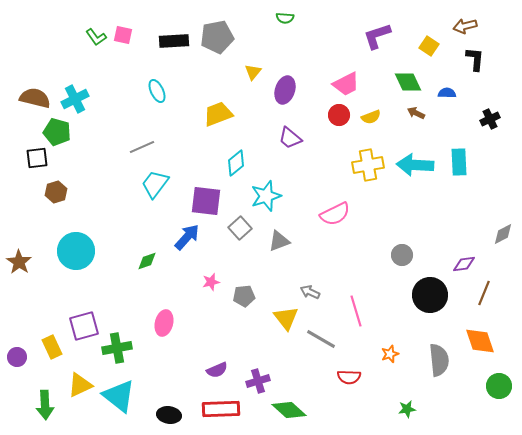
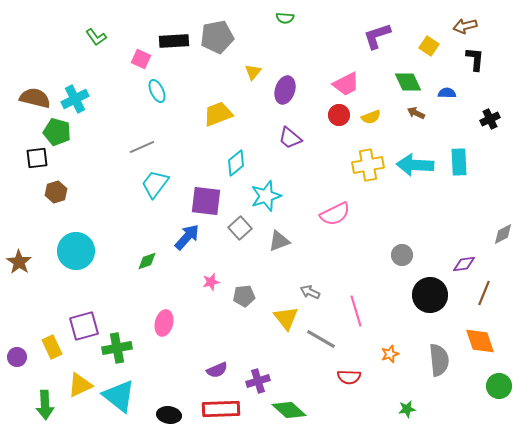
pink square at (123, 35): moved 18 px right, 24 px down; rotated 12 degrees clockwise
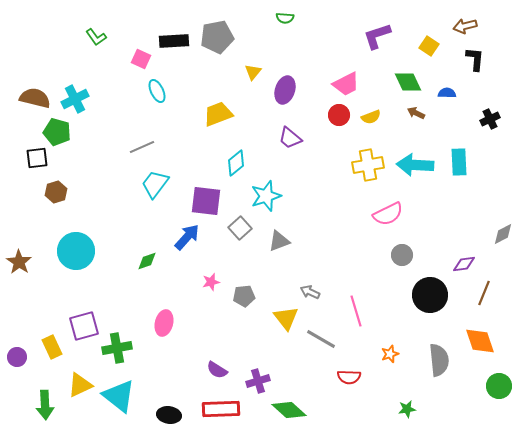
pink semicircle at (335, 214): moved 53 px right
purple semicircle at (217, 370): rotated 55 degrees clockwise
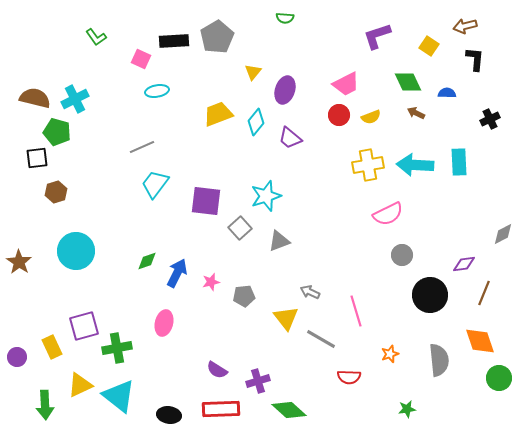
gray pentagon at (217, 37): rotated 20 degrees counterclockwise
cyan ellipse at (157, 91): rotated 75 degrees counterclockwise
cyan diamond at (236, 163): moved 20 px right, 41 px up; rotated 12 degrees counterclockwise
blue arrow at (187, 237): moved 10 px left, 36 px down; rotated 16 degrees counterclockwise
green circle at (499, 386): moved 8 px up
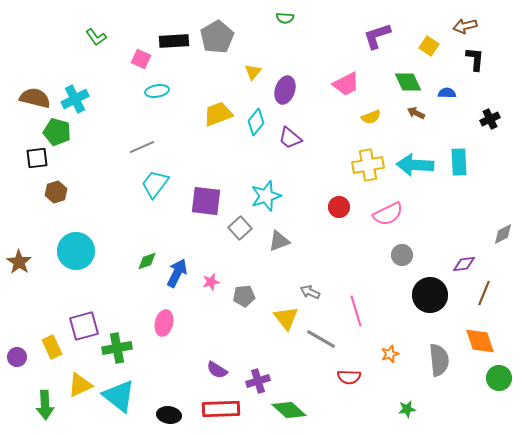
red circle at (339, 115): moved 92 px down
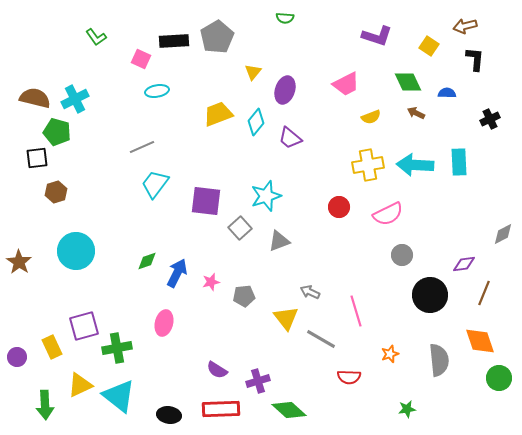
purple L-shape at (377, 36): rotated 144 degrees counterclockwise
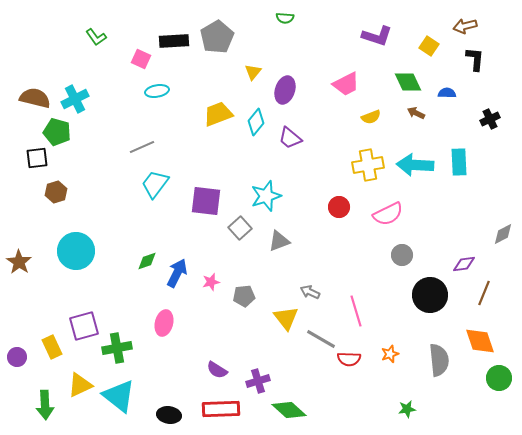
red semicircle at (349, 377): moved 18 px up
